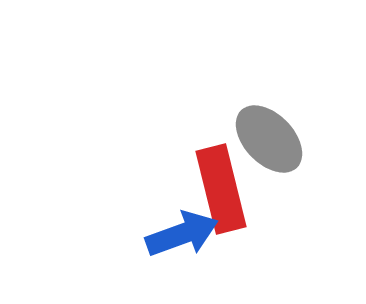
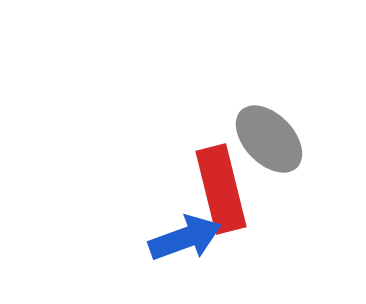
blue arrow: moved 3 px right, 4 px down
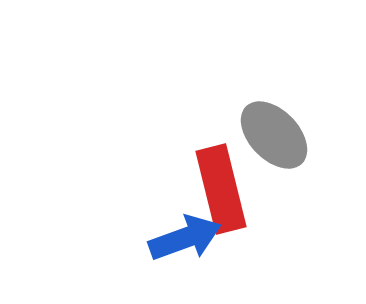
gray ellipse: moved 5 px right, 4 px up
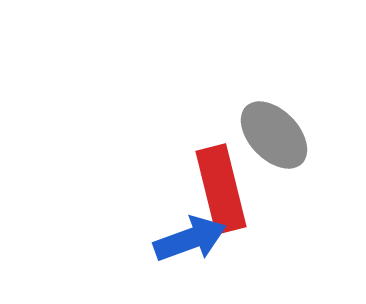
blue arrow: moved 5 px right, 1 px down
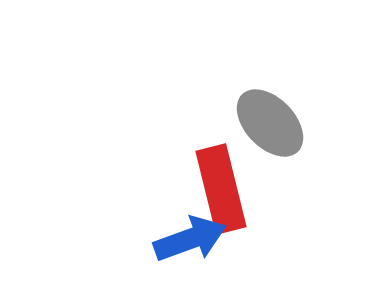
gray ellipse: moved 4 px left, 12 px up
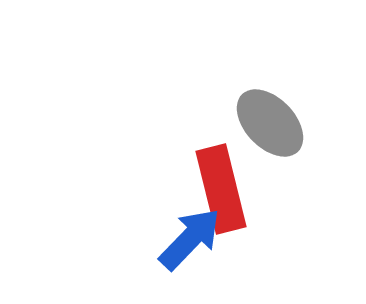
blue arrow: rotated 26 degrees counterclockwise
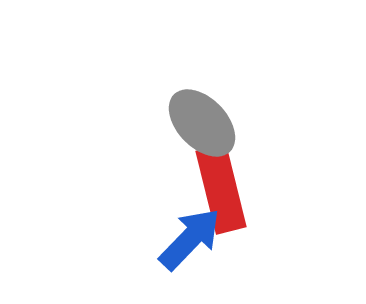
gray ellipse: moved 68 px left
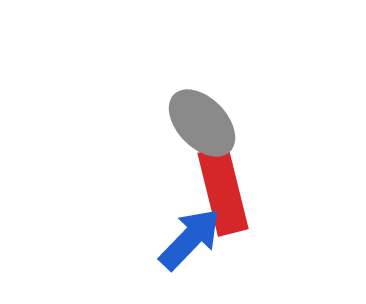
red rectangle: moved 2 px right, 2 px down
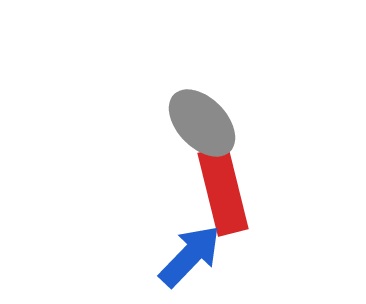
blue arrow: moved 17 px down
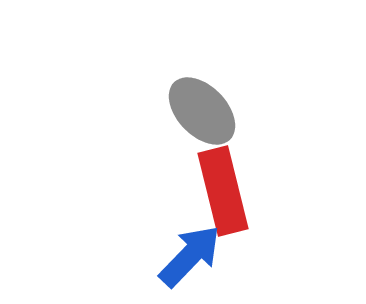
gray ellipse: moved 12 px up
